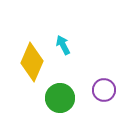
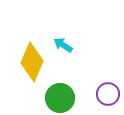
cyan arrow: rotated 30 degrees counterclockwise
purple circle: moved 4 px right, 4 px down
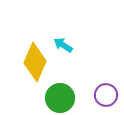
yellow diamond: moved 3 px right
purple circle: moved 2 px left, 1 px down
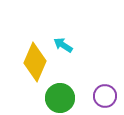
purple circle: moved 1 px left, 1 px down
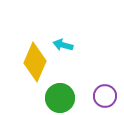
cyan arrow: rotated 18 degrees counterclockwise
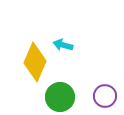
green circle: moved 1 px up
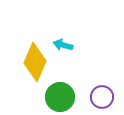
purple circle: moved 3 px left, 1 px down
